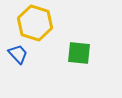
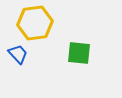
yellow hexagon: rotated 24 degrees counterclockwise
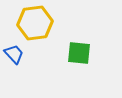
blue trapezoid: moved 4 px left
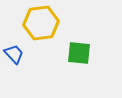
yellow hexagon: moved 6 px right
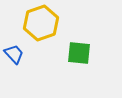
yellow hexagon: rotated 12 degrees counterclockwise
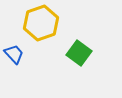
green square: rotated 30 degrees clockwise
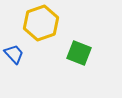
green square: rotated 15 degrees counterclockwise
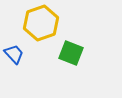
green square: moved 8 px left
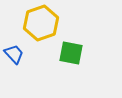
green square: rotated 10 degrees counterclockwise
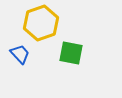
blue trapezoid: moved 6 px right
